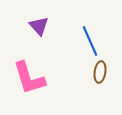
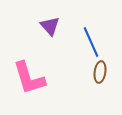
purple triangle: moved 11 px right
blue line: moved 1 px right, 1 px down
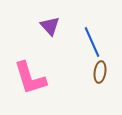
blue line: moved 1 px right
pink L-shape: moved 1 px right
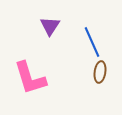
purple triangle: rotated 15 degrees clockwise
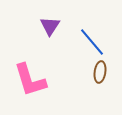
blue line: rotated 16 degrees counterclockwise
pink L-shape: moved 2 px down
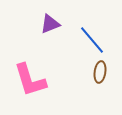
purple triangle: moved 2 px up; rotated 35 degrees clockwise
blue line: moved 2 px up
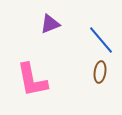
blue line: moved 9 px right
pink L-shape: moved 2 px right; rotated 6 degrees clockwise
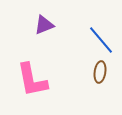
purple triangle: moved 6 px left, 1 px down
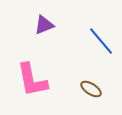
blue line: moved 1 px down
brown ellipse: moved 9 px left, 17 px down; rotated 65 degrees counterclockwise
